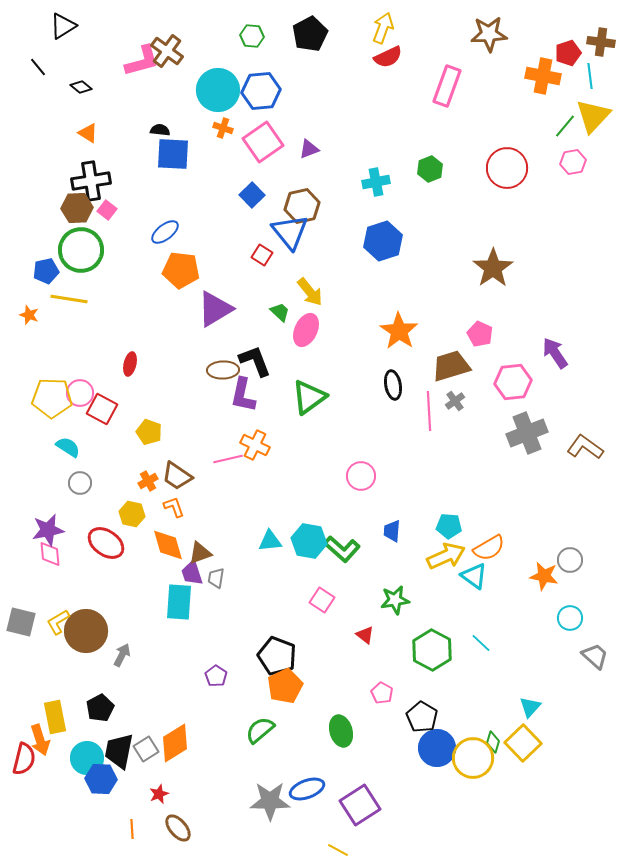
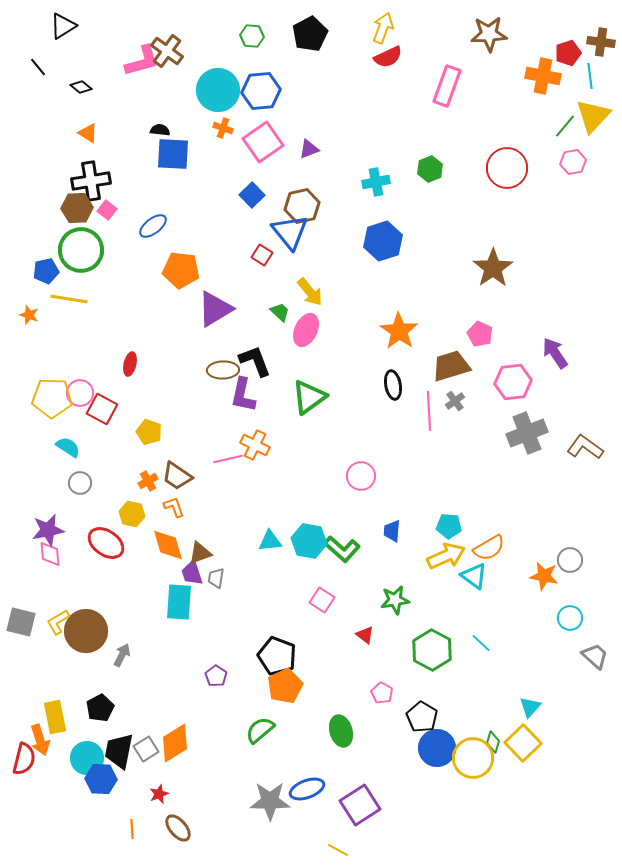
blue ellipse at (165, 232): moved 12 px left, 6 px up
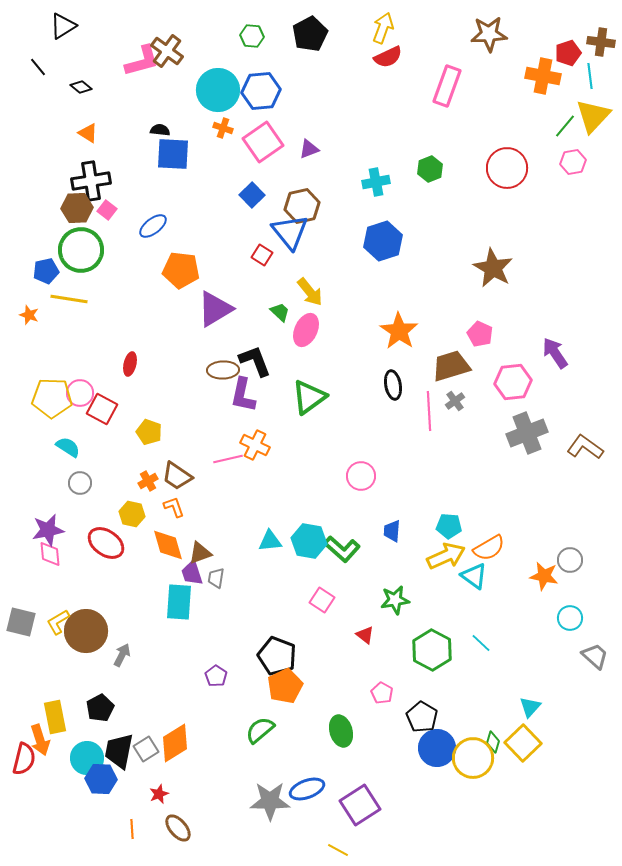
brown star at (493, 268): rotated 9 degrees counterclockwise
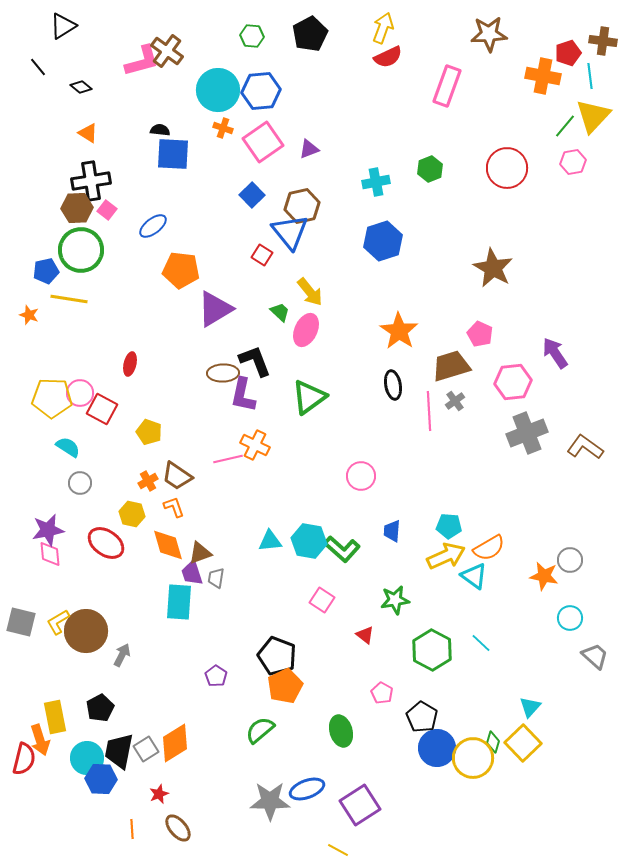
brown cross at (601, 42): moved 2 px right, 1 px up
brown ellipse at (223, 370): moved 3 px down
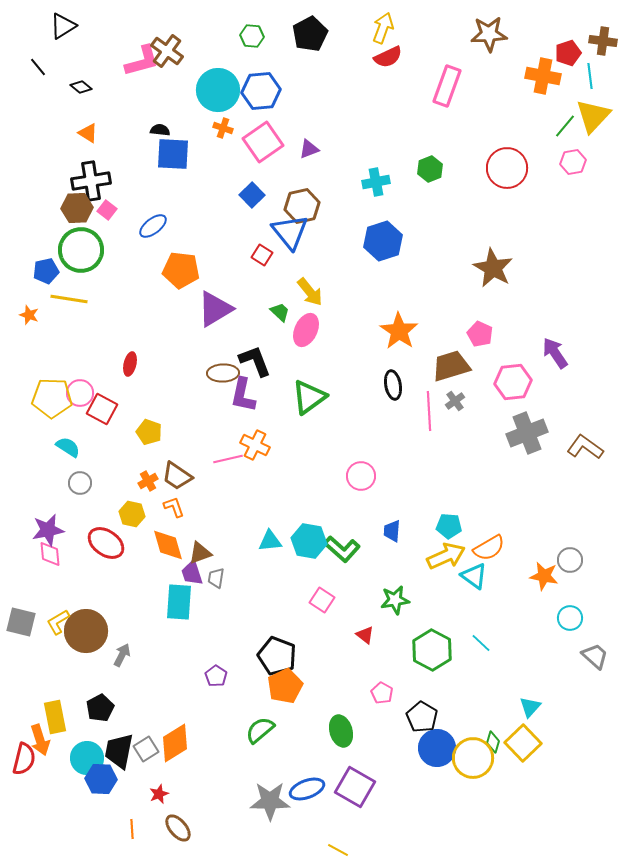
purple square at (360, 805): moved 5 px left, 18 px up; rotated 27 degrees counterclockwise
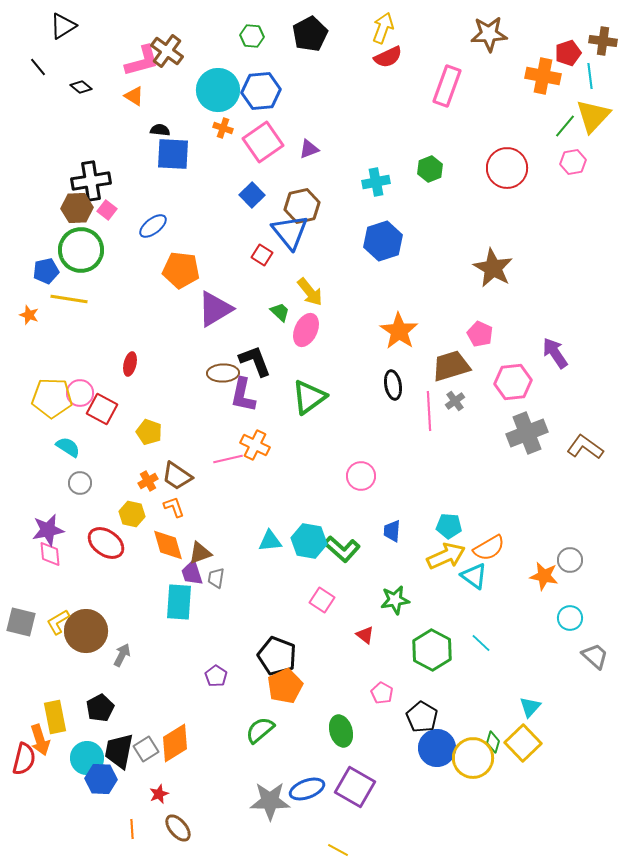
orange triangle at (88, 133): moved 46 px right, 37 px up
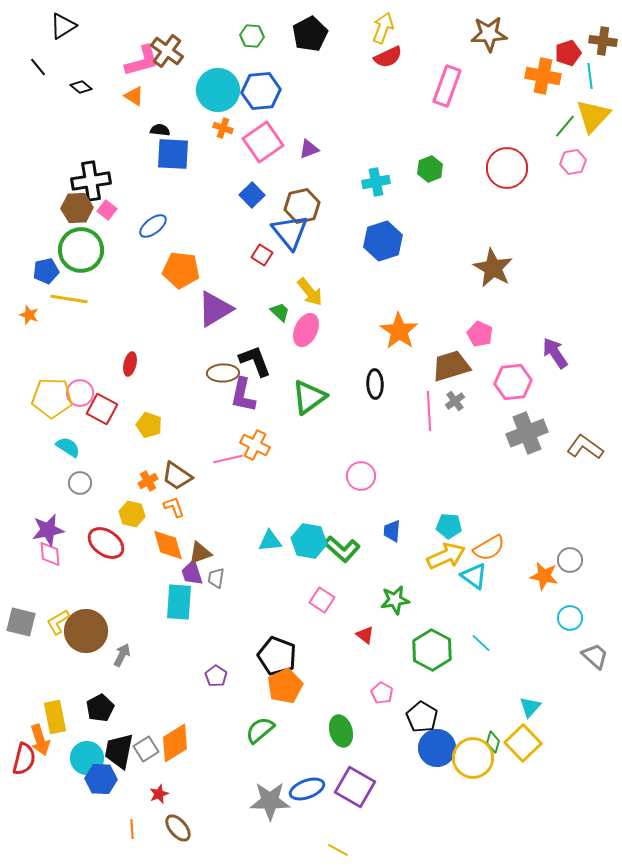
black ellipse at (393, 385): moved 18 px left, 1 px up; rotated 8 degrees clockwise
yellow pentagon at (149, 432): moved 7 px up
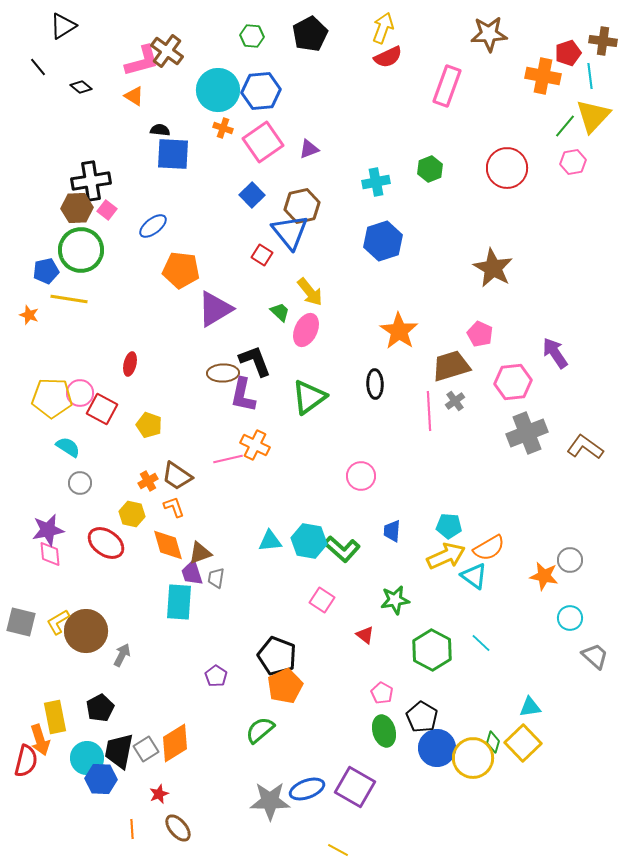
cyan triangle at (530, 707): rotated 40 degrees clockwise
green ellipse at (341, 731): moved 43 px right
red semicircle at (24, 759): moved 2 px right, 2 px down
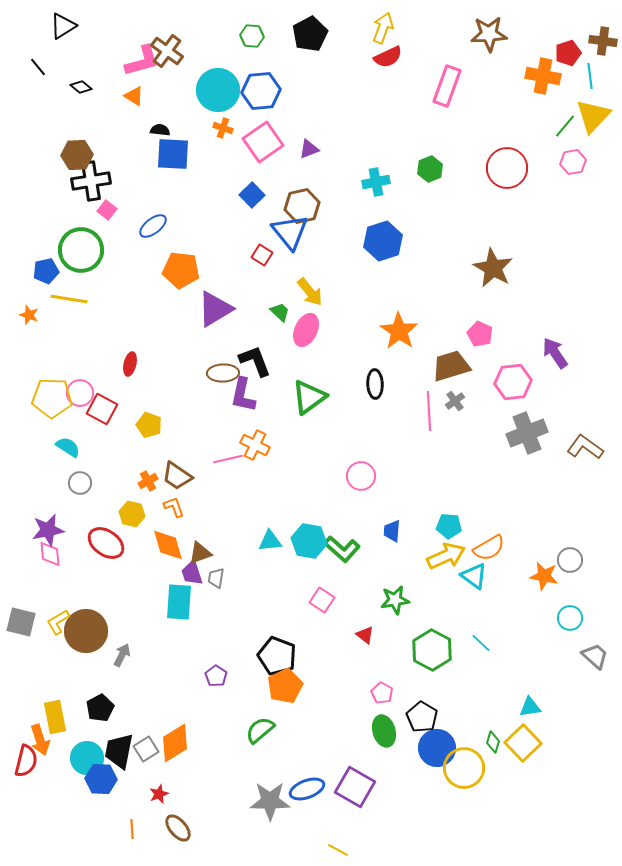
brown hexagon at (77, 208): moved 53 px up
yellow circle at (473, 758): moved 9 px left, 10 px down
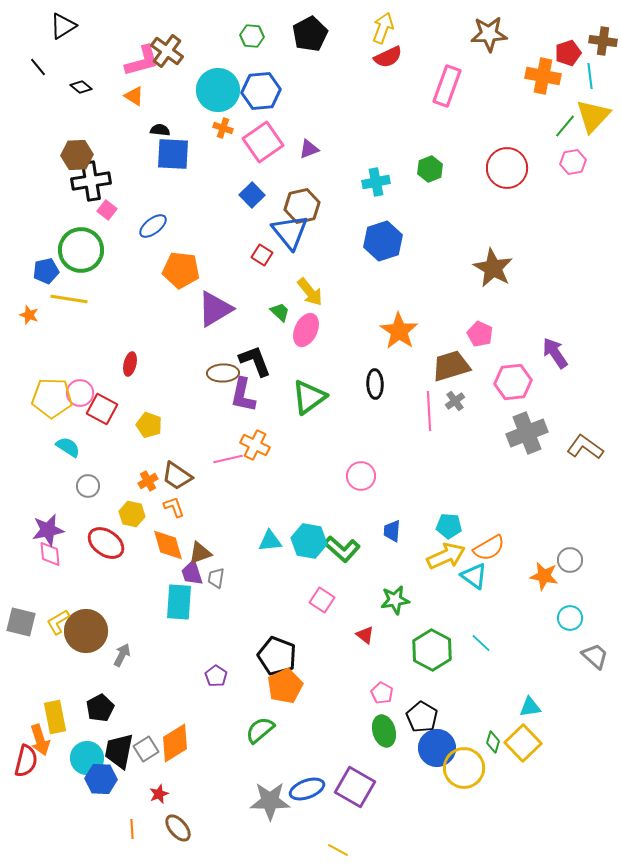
gray circle at (80, 483): moved 8 px right, 3 px down
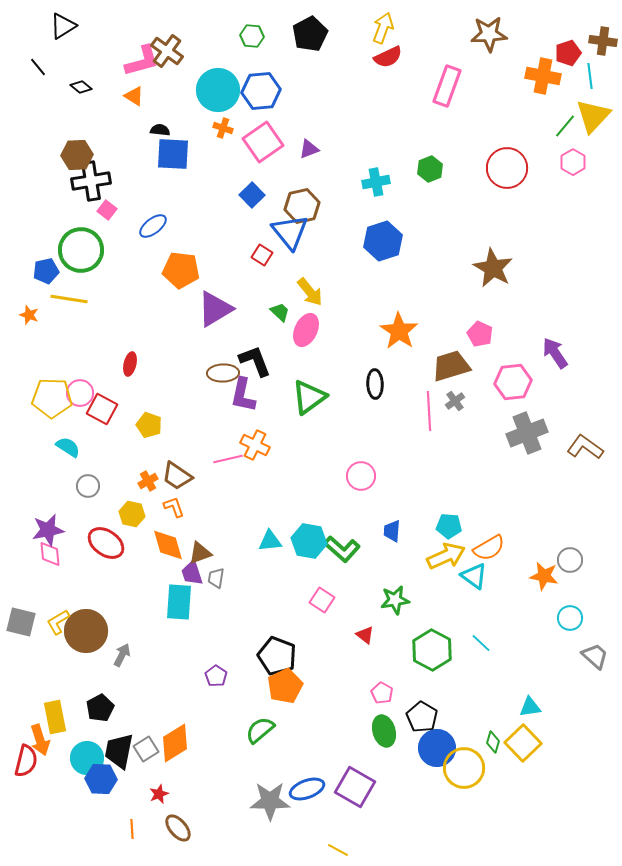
pink hexagon at (573, 162): rotated 20 degrees counterclockwise
